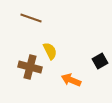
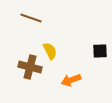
black square: moved 10 px up; rotated 28 degrees clockwise
orange arrow: rotated 42 degrees counterclockwise
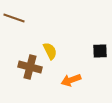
brown line: moved 17 px left
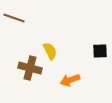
brown cross: moved 1 px down
orange arrow: moved 1 px left
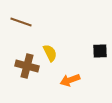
brown line: moved 7 px right, 4 px down
yellow semicircle: moved 2 px down
brown cross: moved 3 px left, 2 px up
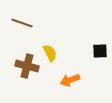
brown line: moved 1 px right, 1 px down
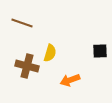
yellow semicircle: rotated 42 degrees clockwise
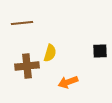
brown line: rotated 25 degrees counterclockwise
brown cross: rotated 20 degrees counterclockwise
orange arrow: moved 2 px left, 2 px down
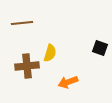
black square: moved 3 px up; rotated 21 degrees clockwise
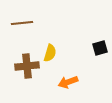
black square: rotated 35 degrees counterclockwise
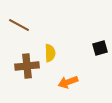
brown line: moved 3 px left, 2 px down; rotated 35 degrees clockwise
yellow semicircle: rotated 18 degrees counterclockwise
